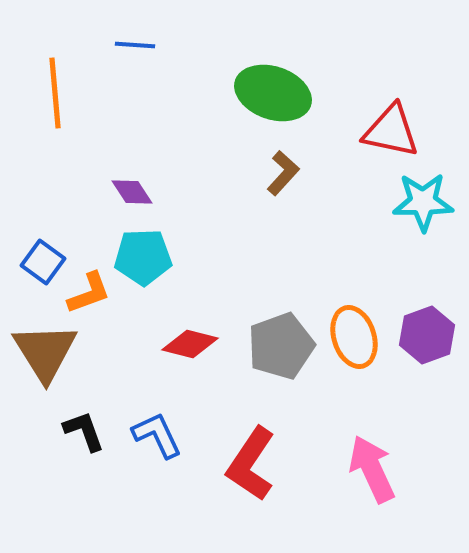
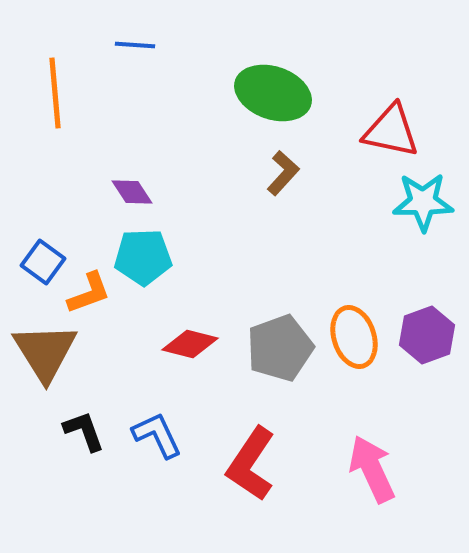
gray pentagon: moved 1 px left, 2 px down
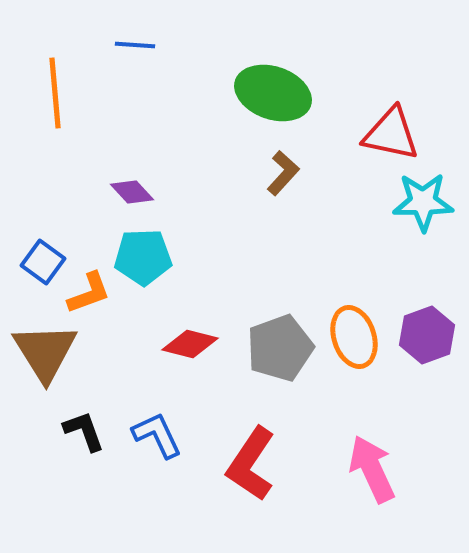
red triangle: moved 3 px down
purple diamond: rotated 9 degrees counterclockwise
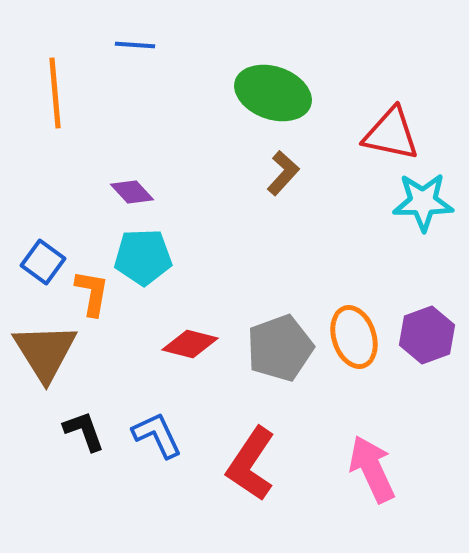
orange L-shape: moved 3 px right; rotated 60 degrees counterclockwise
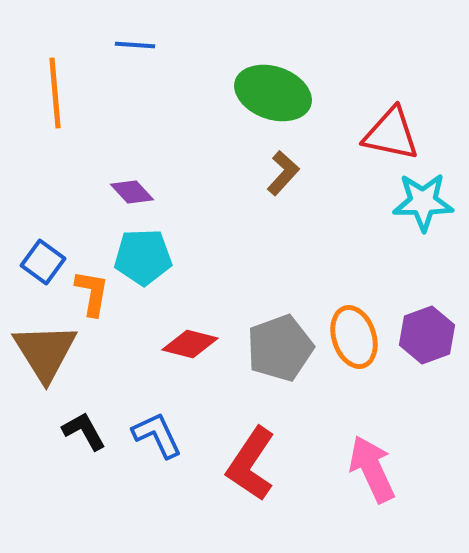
black L-shape: rotated 9 degrees counterclockwise
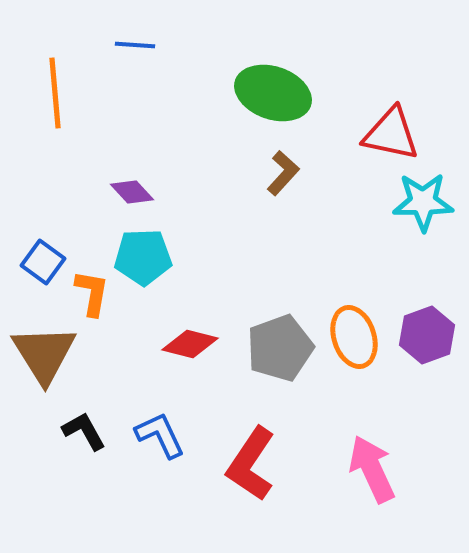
brown triangle: moved 1 px left, 2 px down
blue L-shape: moved 3 px right
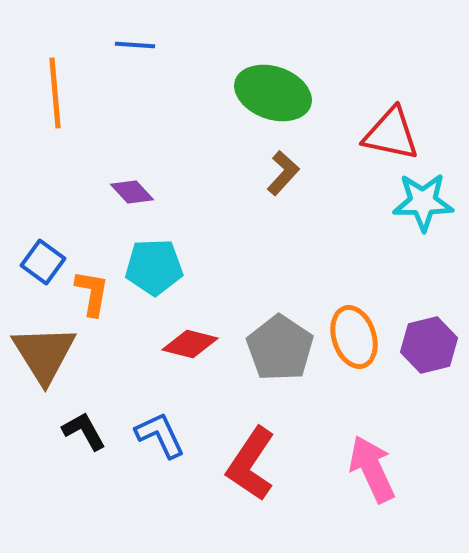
cyan pentagon: moved 11 px right, 10 px down
purple hexagon: moved 2 px right, 10 px down; rotated 6 degrees clockwise
gray pentagon: rotated 18 degrees counterclockwise
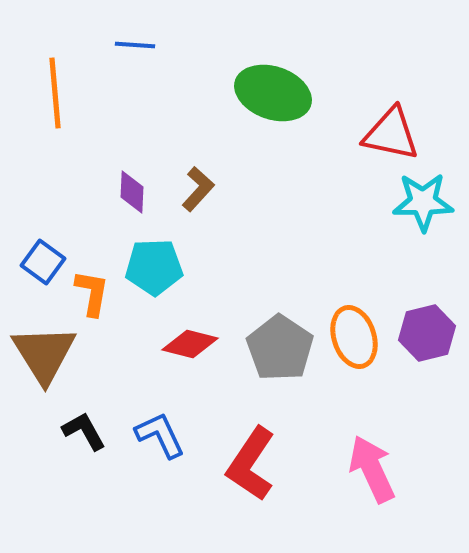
brown L-shape: moved 85 px left, 16 px down
purple diamond: rotated 45 degrees clockwise
purple hexagon: moved 2 px left, 12 px up
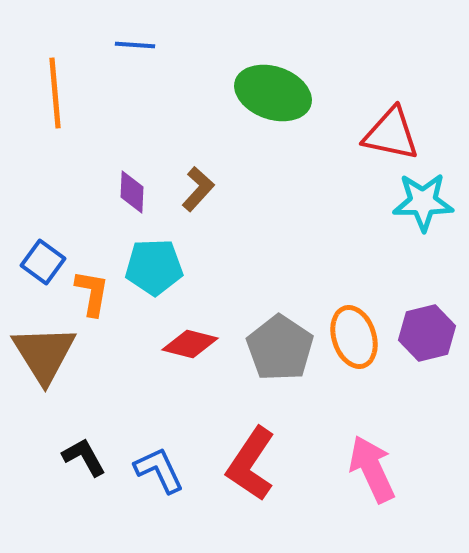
black L-shape: moved 26 px down
blue L-shape: moved 1 px left, 35 px down
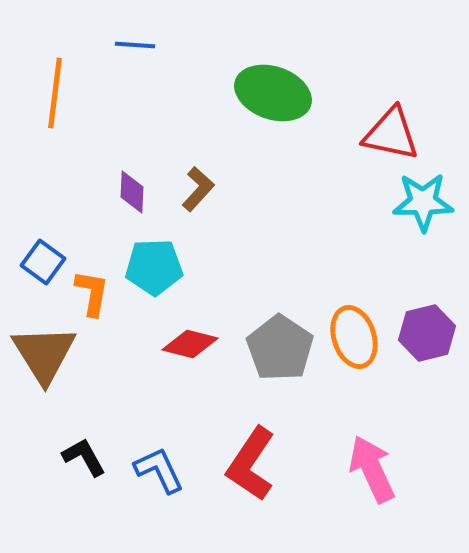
orange line: rotated 12 degrees clockwise
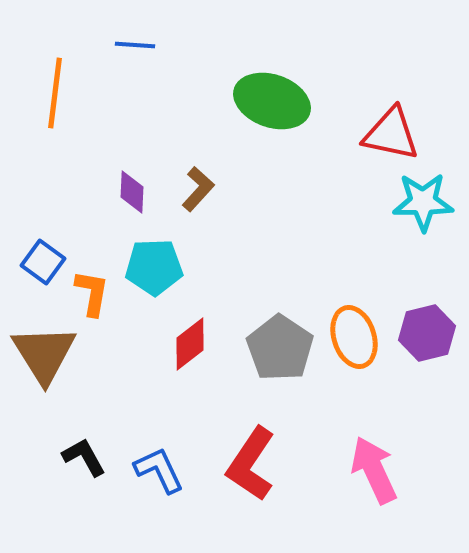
green ellipse: moved 1 px left, 8 px down
red diamond: rotated 52 degrees counterclockwise
pink arrow: moved 2 px right, 1 px down
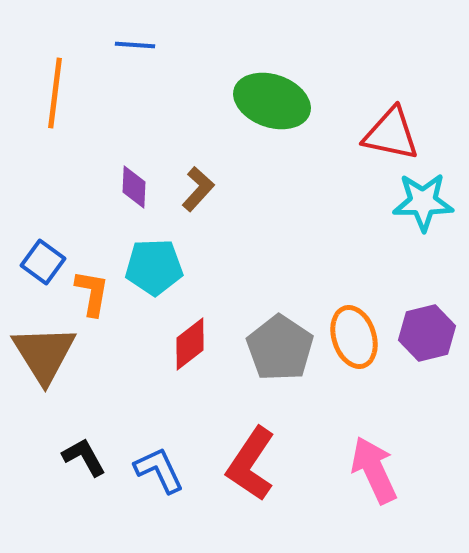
purple diamond: moved 2 px right, 5 px up
